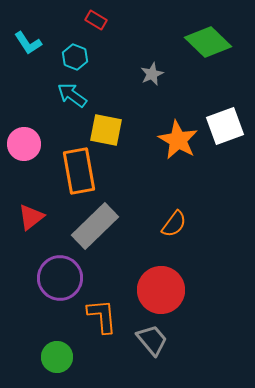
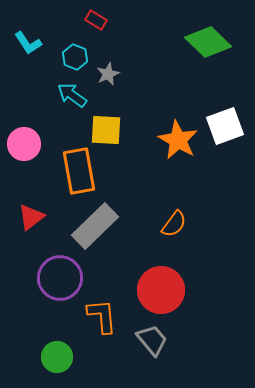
gray star: moved 44 px left
yellow square: rotated 8 degrees counterclockwise
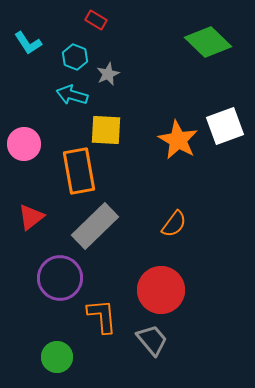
cyan arrow: rotated 20 degrees counterclockwise
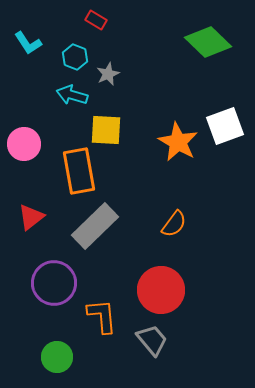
orange star: moved 2 px down
purple circle: moved 6 px left, 5 px down
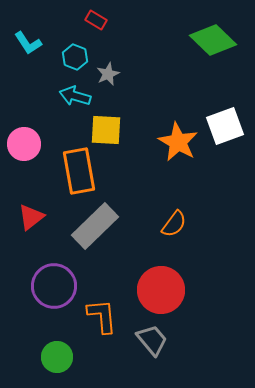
green diamond: moved 5 px right, 2 px up
cyan arrow: moved 3 px right, 1 px down
purple circle: moved 3 px down
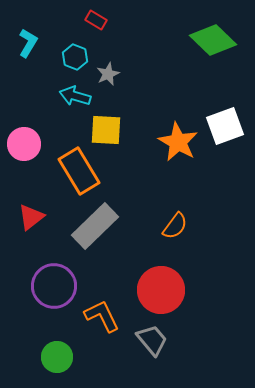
cyan L-shape: rotated 116 degrees counterclockwise
orange rectangle: rotated 21 degrees counterclockwise
orange semicircle: moved 1 px right, 2 px down
orange L-shape: rotated 21 degrees counterclockwise
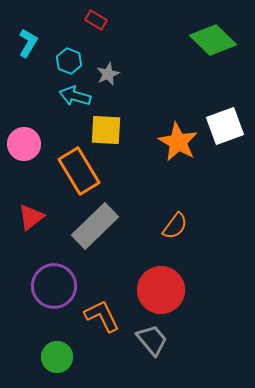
cyan hexagon: moved 6 px left, 4 px down
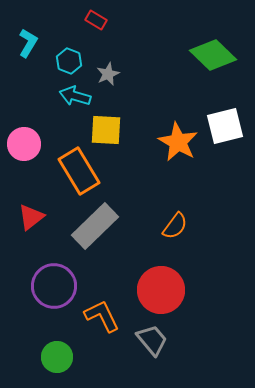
green diamond: moved 15 px down
white square: rotated 6 degrees clockwise
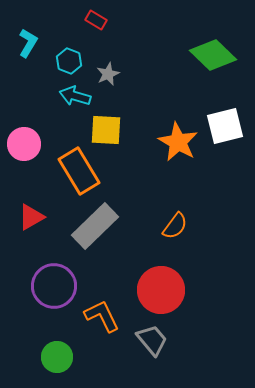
red triangle: rotated 8 degrees clockwise
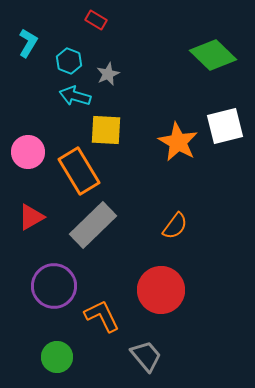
pink circle: moved 4 px right, 8 px down
gray rectangle: moved 2 px left, 1 px up
gray trapezoid: moved 6 px left, 16 px down
